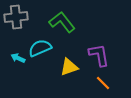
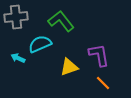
green L-shape: moved 1 px left, 1 px up
cyan semicircle: moved 4 px up
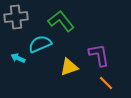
orange line: moved 3 px right
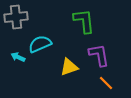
green L-shape: moved 23 px right; rotated 32 degrees clockwise
cyan arrow: moved 1 px up
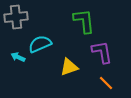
purple L-shape: moved 3 px right, 3 px up
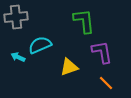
cyan semicircle: moved 1 px down
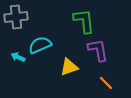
purple L-shape: moved 4 px left, 2 px up
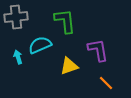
green L-shape: moved 19 px left
cyan arrow: rotated 48 degrees clockwise
yellow triangle: moved 1 px up
